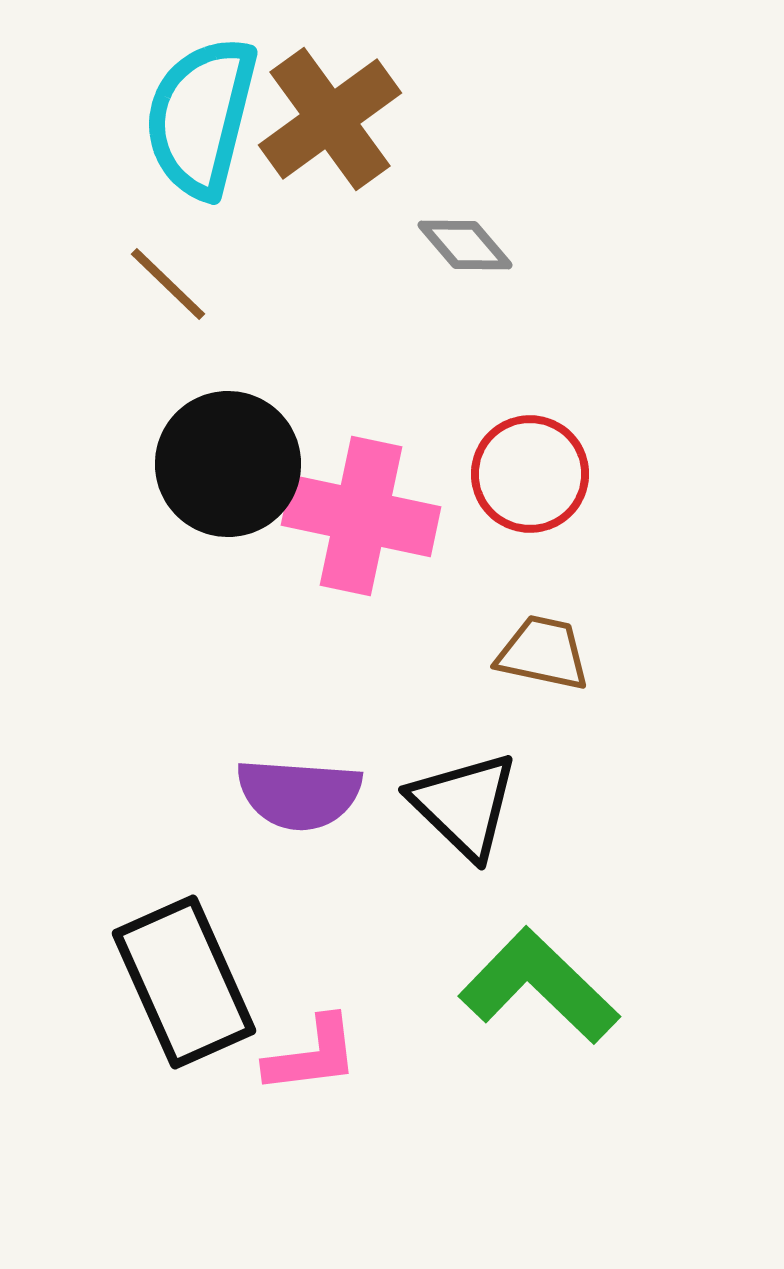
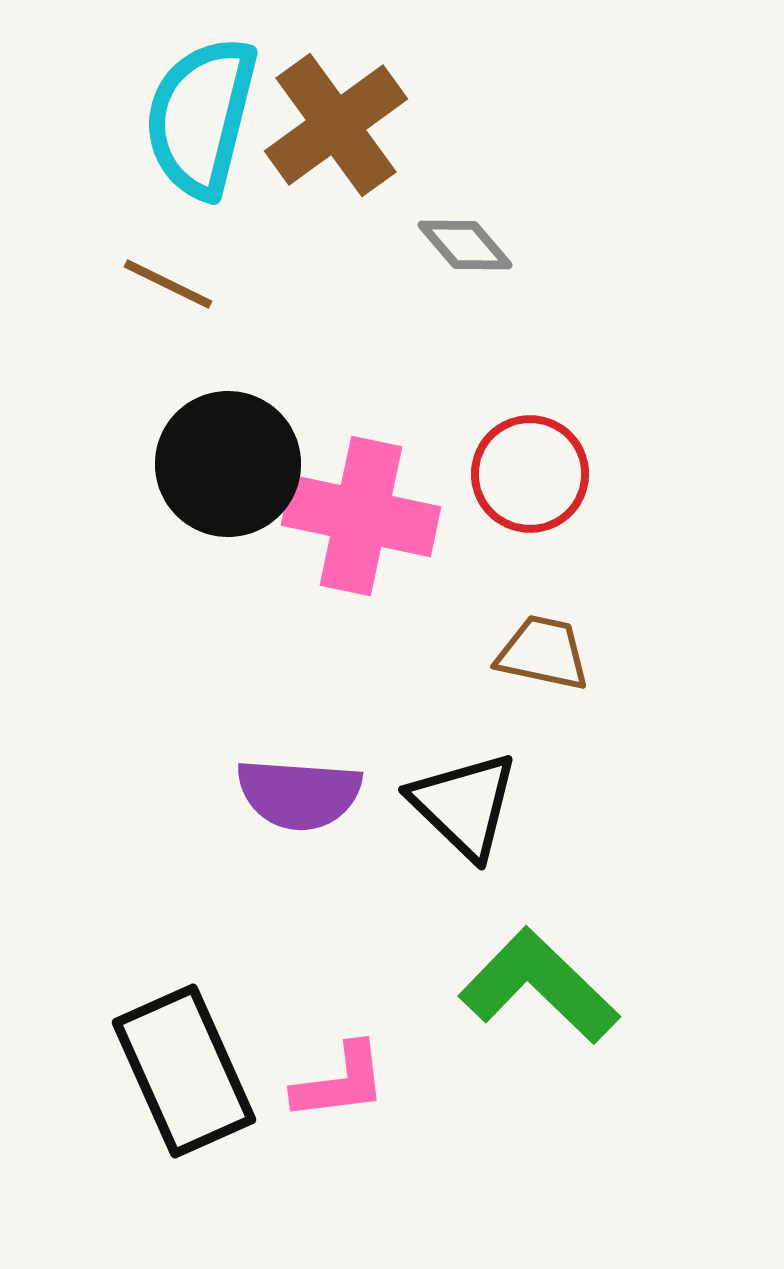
brown cross: moved 6 px right, 6 px down
brown line: rotated 18 degrees counterclockwise
black rectangle: moved 89 px down
pink L-shape: moved 28 px right, 27 px down
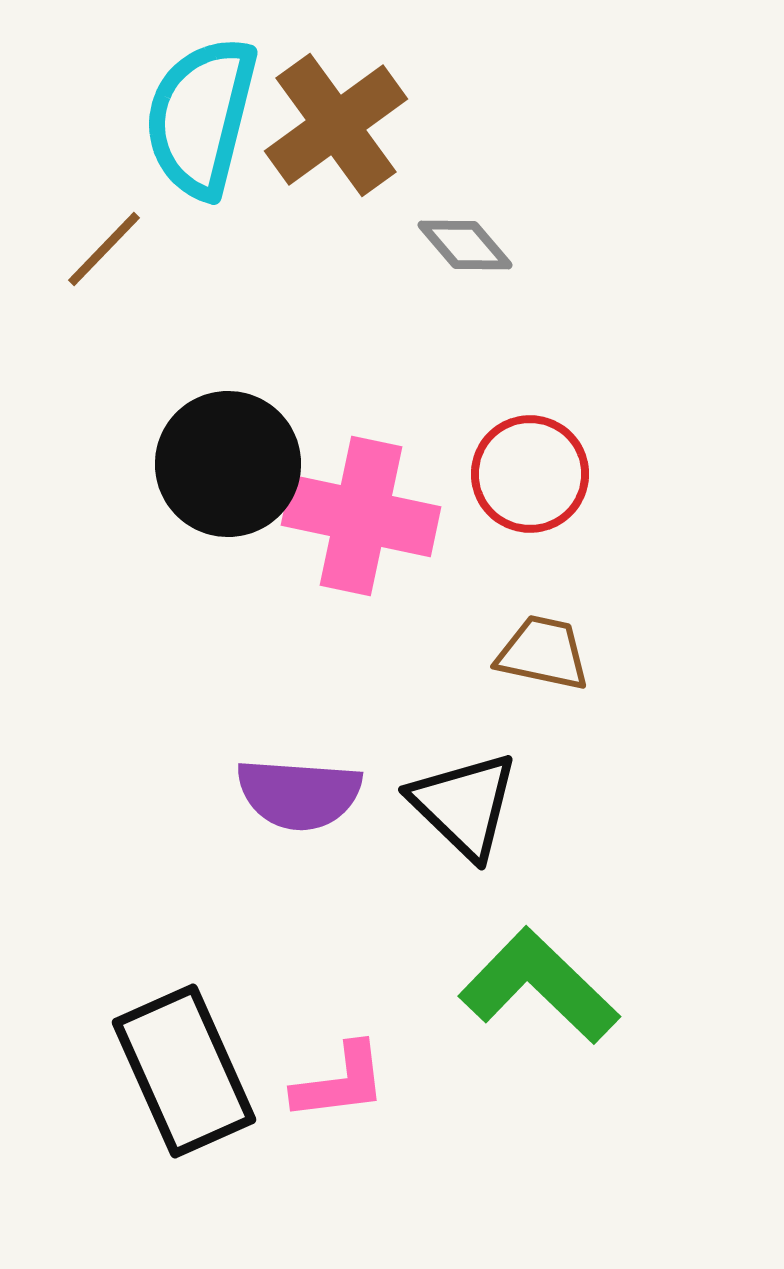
brown line: moved 64 px left, 35 px up; rotated 72 degrees counterclockwise
